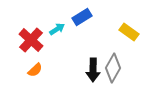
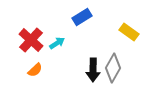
cyan arrow: moved 14 px down
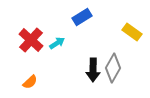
yellow rectangle: moved 3 px right
orange semicircle: moved 5 px left, 12 px down
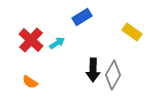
gray diamond: moved 7 px down
orange semicircle: rotated 77 degrees clockwise
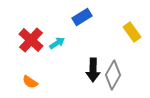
yellow rectangle: rotated 18 degrees clockwise
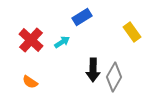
cyan arrow: moved 5 px right, 1 px up
gray diamond: moved 1 px right, 2 px down
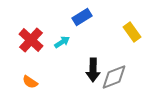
gray diamond: rotated 40 degrees clockwise
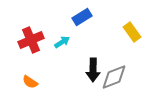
red cross: rotated 25 degrees clockwise
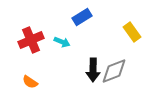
cyan arrow: rotated 56 degrees clockwise
gray diamond: moved 6 px up
